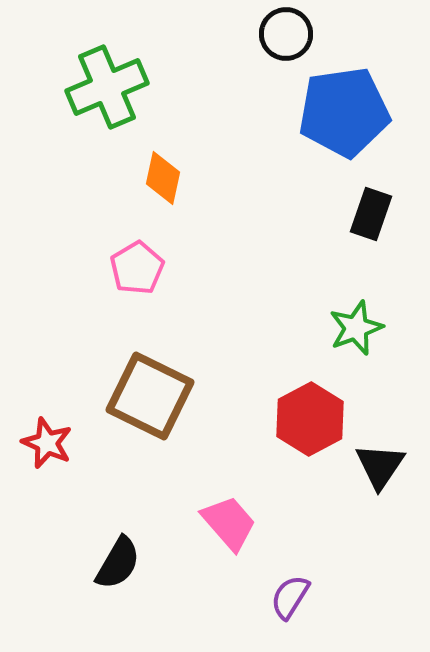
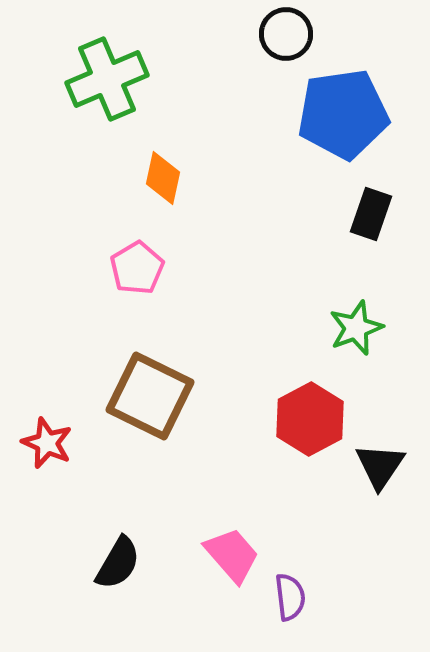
green cross: moved 8 px up
blue pentagon: moved 1 px left, 2 px down
pink trapezoid: moved 3 px right, 32 px down
purple semicircle: rotated 141 degrees clockwise
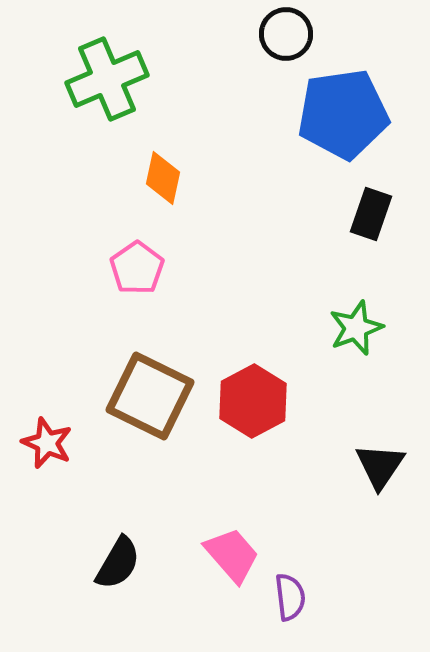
pink pentagon: rotated 4 degrees counterclockwise
red hexagon: moved 57 px left, 18 px up
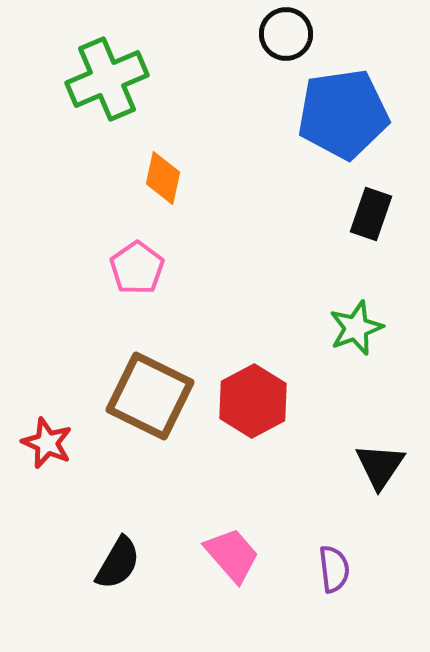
purple semicircle: moved 44 px right, 28 px up
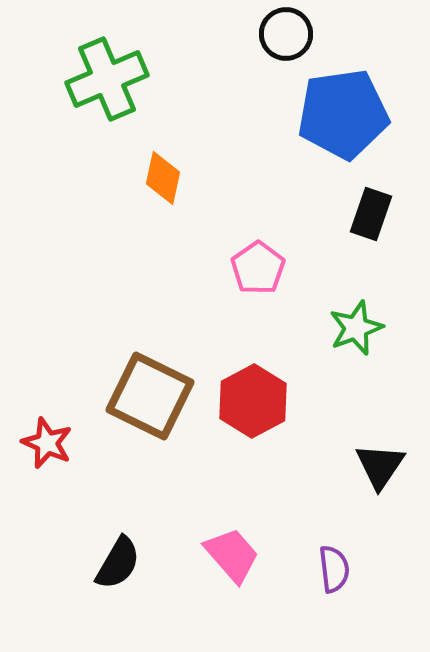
pink pentagon: moved 121 px right
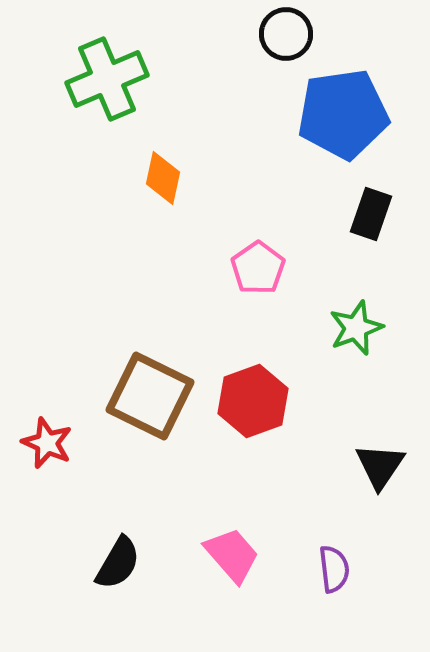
red hexagon: rotated 8 degrees clockwise
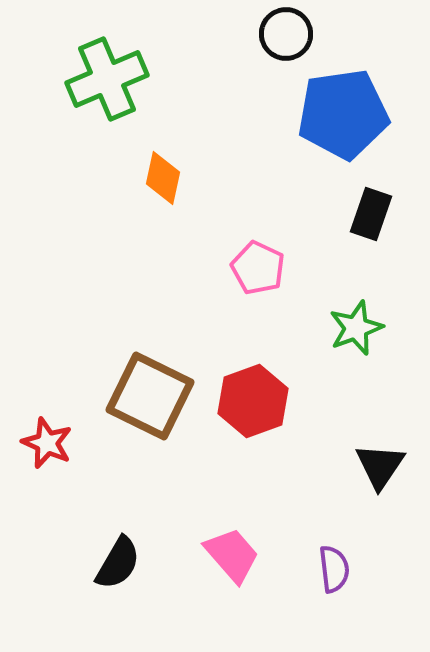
pink pentagon: rotated 12 degrees counterclockwise
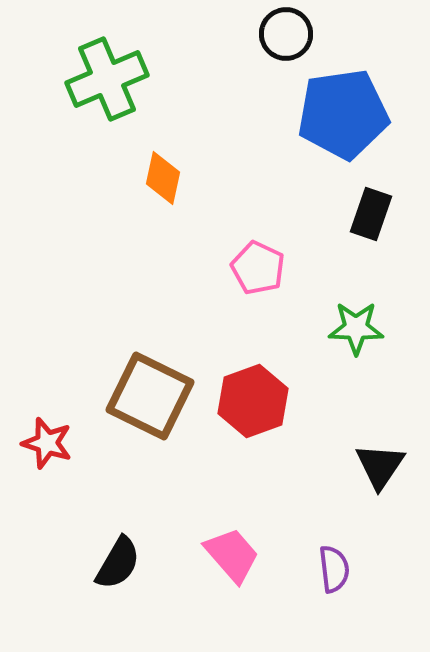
green star: rotated 22 degrees clockwise
red star: rotated 6 degrees counterclockwise
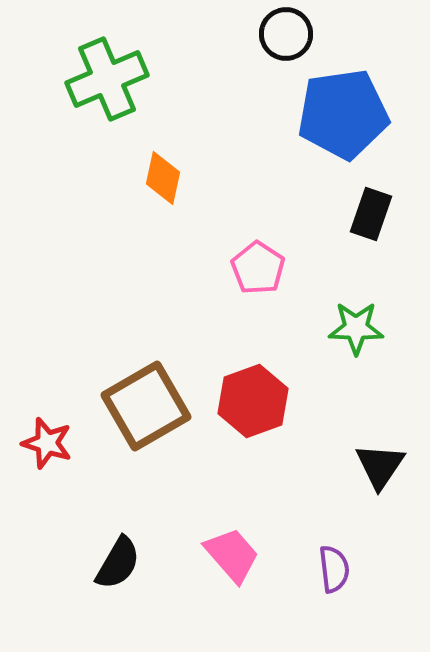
pink pentagon: rotated 8 degrees clockwise
brown square: moved 4 px left, 10 px down; rotated 34 degrees clockwise
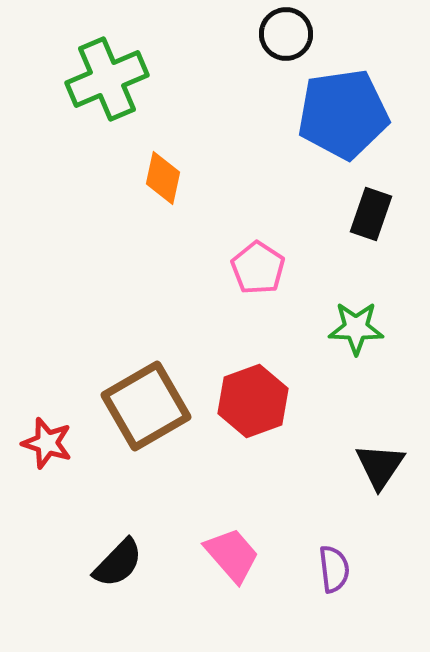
black semicircle: rotated 14 degrees clockwise
